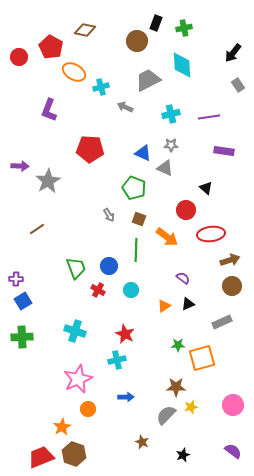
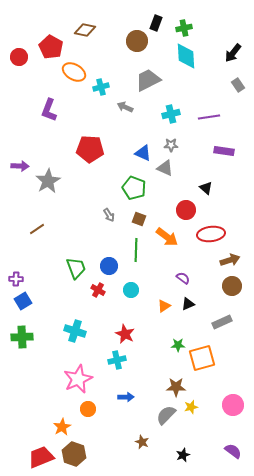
cyan diamond at (182, 65): moved 4 px right, 9 px up
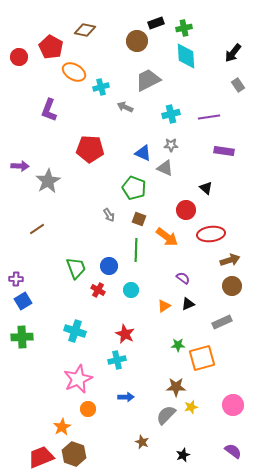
black rectangle at (156, 23): rotated 49 degrees clockwise
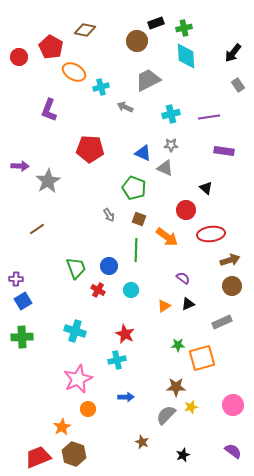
red trapezoid at (41, 457): moved 3 px left
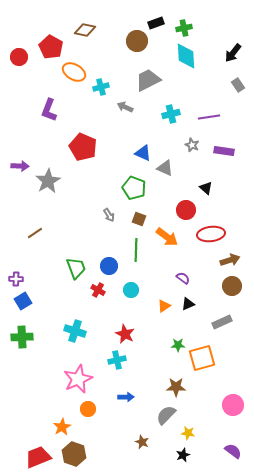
gray star at (171, 145): moved 21 px right; rotated 24 degrees clockwise
red pentagon at (90, 149): moved 7 px left, 2 px up; rotated 20 degrees clockwise
brown line at (37, 229): moved 2 px left, 4 px down
yellow star at (191, 407): moved 3 px left, 26 px down; rotated 24 degrees clockwise
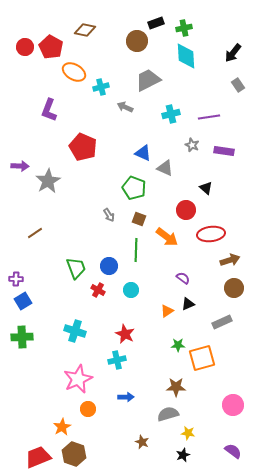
red circle at (19, 57): moved 6 px right, 10 px up
brown circle at (232, 286): moved 2 px right, 2 px down
orange triangle at (164, 306): moved 3 px right, 5 px down
gray semicircle at (166, 415): moved 2 px right, 1 px up; rotated 30 degrees clockwise
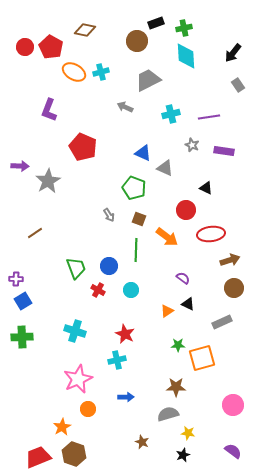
cyan cross at (101, 87): moved 15 px up
black triangle at (206, 188): rotated 16 degrees counterclockwise
black triangle at (188, 304): rotated 48 degrees clockwise
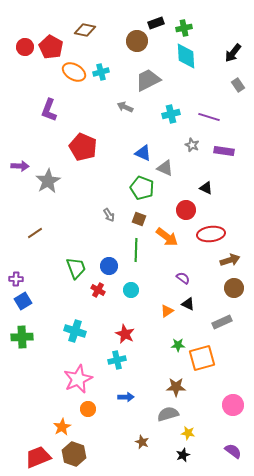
purple line at (209, 117): rotated 25 degrees clockwise
green pentagon at (134, 188): moved 8 px right
